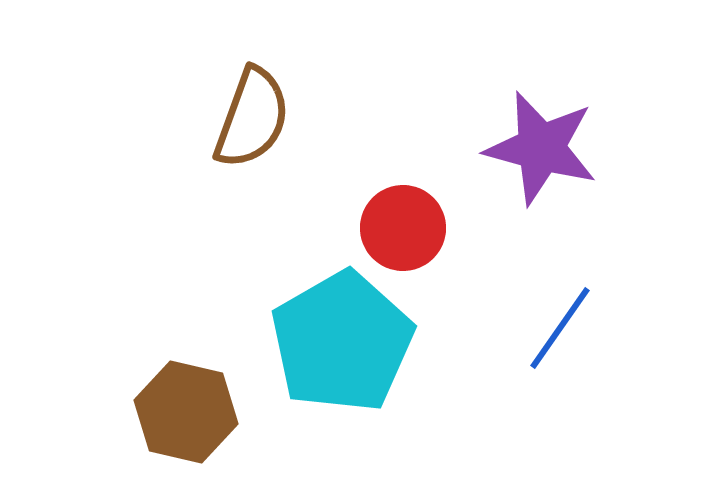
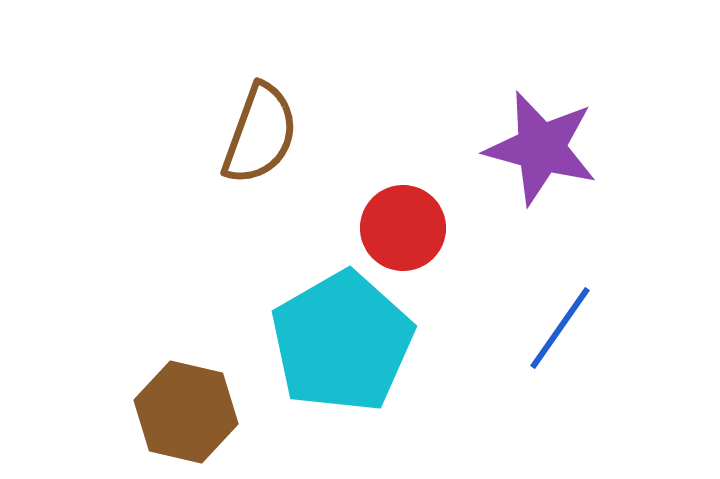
brown semicircle: moved 8 px right, 16 px down
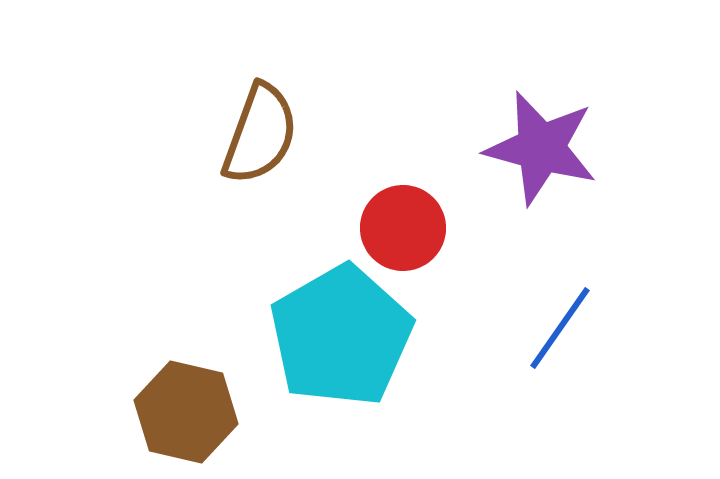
cyan pentagon: moved 1 px left, 6 px up
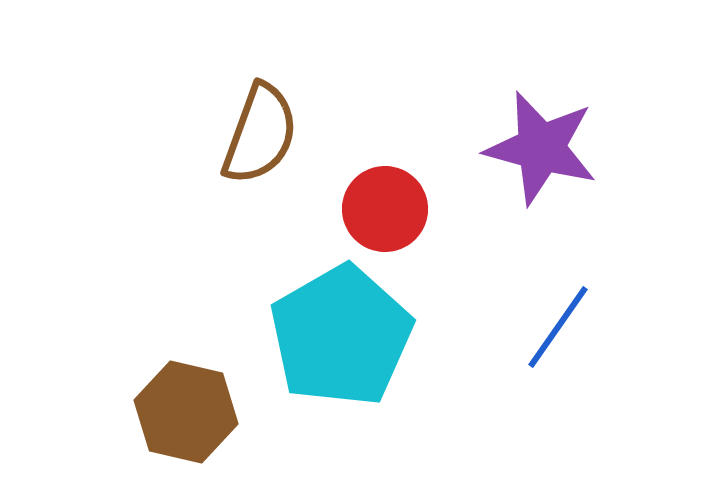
red circle: moved 18 px left, 19 px up
blue line: moved 2 px left, 1 px up
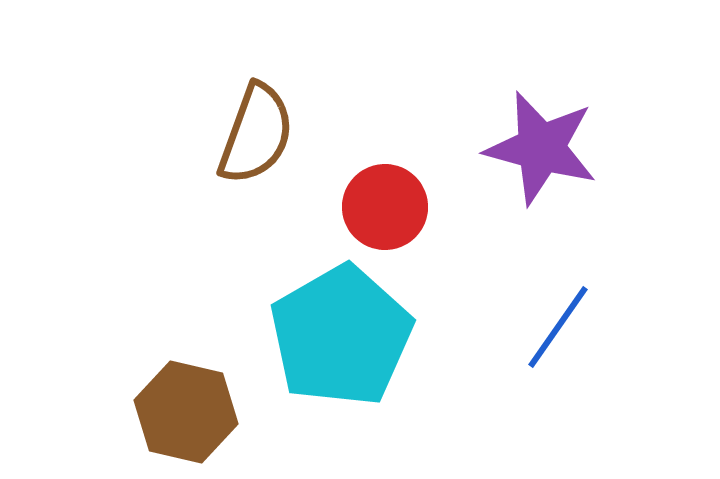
brown semicircle: moved 4 px left
red circle: moved 2 px up
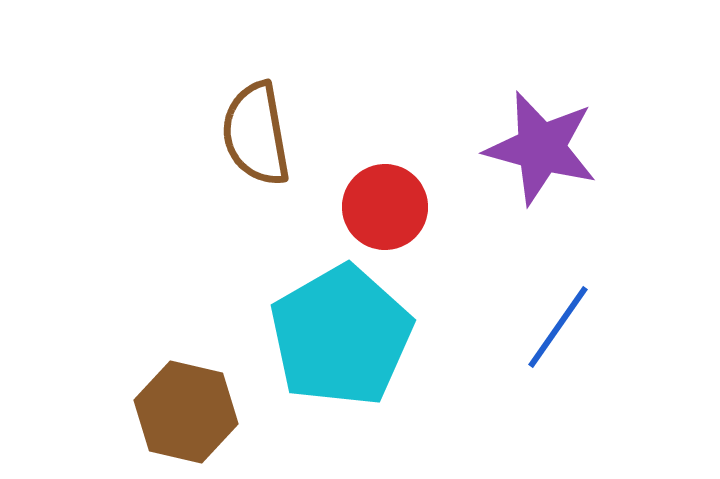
brown semicircle: rotated 150 degrees clockwise
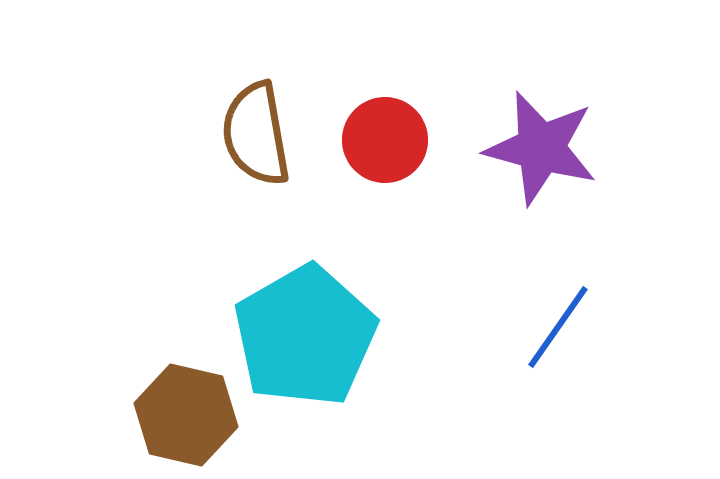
red circle: moved 67 px up
cyan pentagon: moved 36 px left
brown hexagon: moved 3 px down
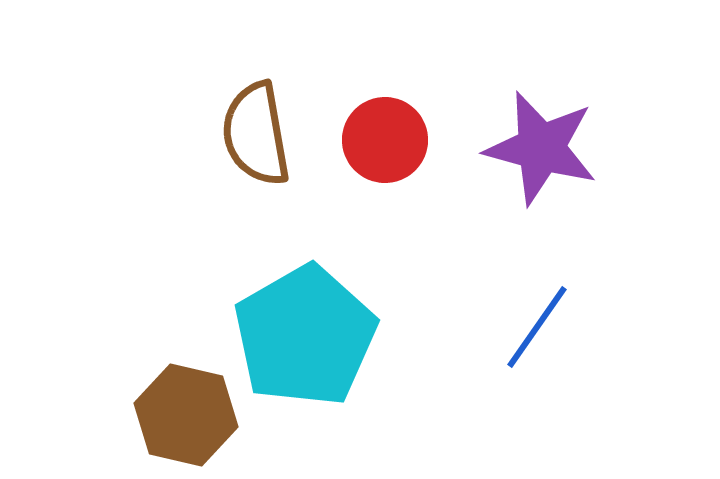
blue line: moved 21 px left
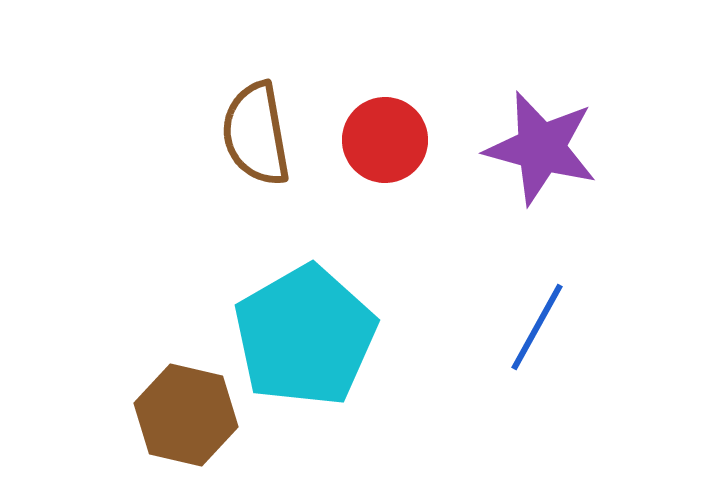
blue line: rotated 6 degrees counterclockwise
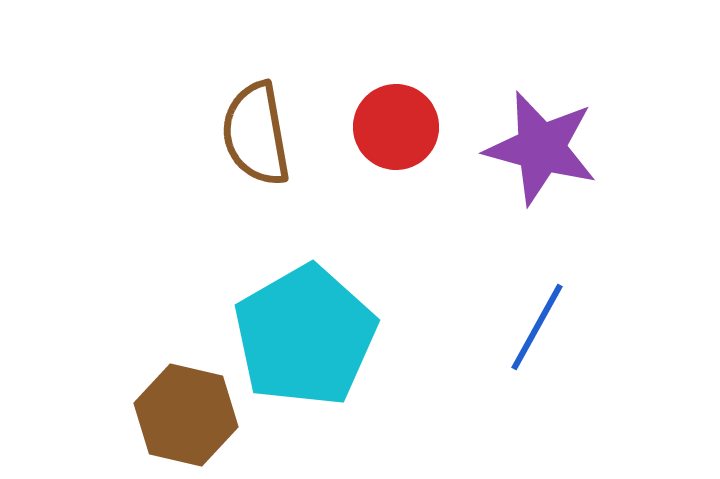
red circle: moved 11 px right, 13 px up
